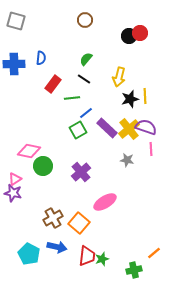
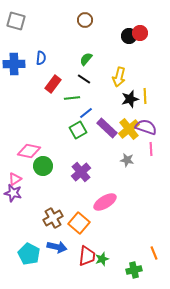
orange line: rotated 72 degrees counterclockwise
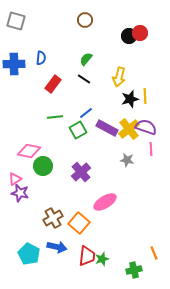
green line: moved 17 px left, 19 px down
purple rectangle: rotated 15 degrees counterclockwise
purple star: moved 7 px right
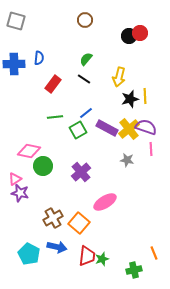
blue semicircle: moved 2 px left
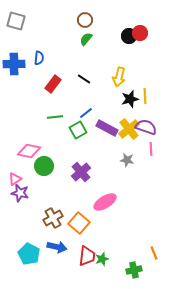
green semicircle: moved 20 px up
green circle: moved 1 px right
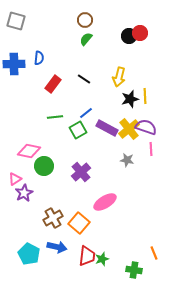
purple star: moved 4 px right; rotated 30 degrees clockwise
green cross: rotated 21 degrees clockwise
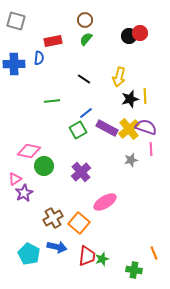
red rectangle: moved 43 px up; rotated 42 degrees clockwise
green line: moved 3 px left, 16 px up
gray star: moved 4 px right; rotated 24 degrees counterclockwise
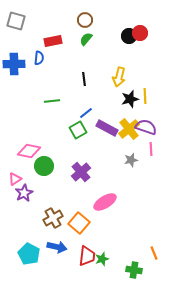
black line: rotated 48 degrees clockwise
